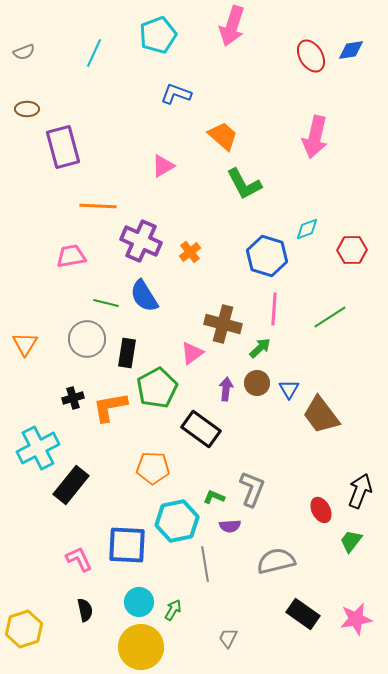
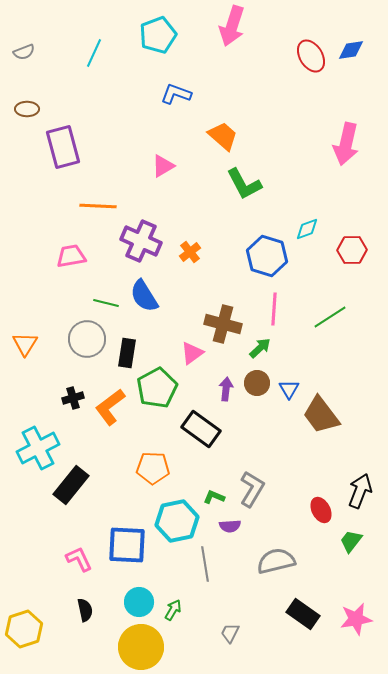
pink arrow at (315, 137): moved 31 px right, 7 px down
orange L-shape at (110, 407): rotated 27 degrees counterclockwise
gray L-shape at (252, 489): rotated 9 degrees clockwise
gray trapezoid at (228, 638): moved 2 px right, 5 px up
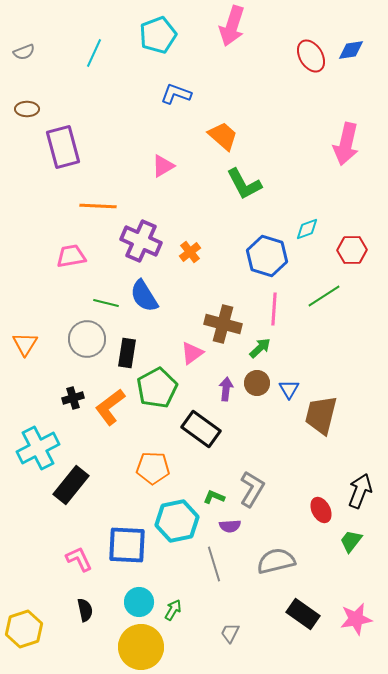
green line at (330, 317): moved 6 px left, 21 px up
brown trapezoid at (321, 415): rotated 51 degrees clockwise
gray line at (205, 564): moved 9 px right; rotated 8 degrees counterclockwise
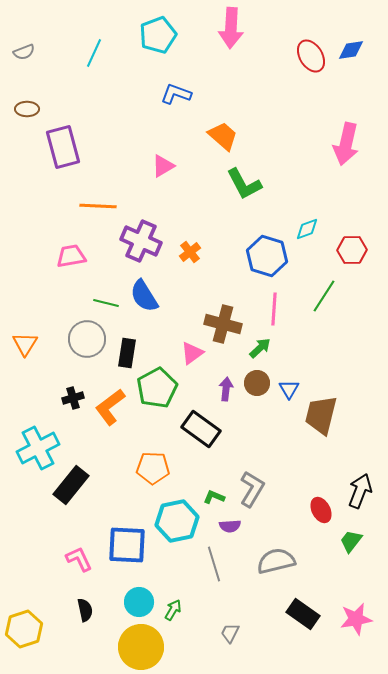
pink arrow at (232, 26): moved 1 px left, 2 px down; rotated 15 degrees counterclockwise
green line at (324, 296): rotated 24 degrees counterclockwise
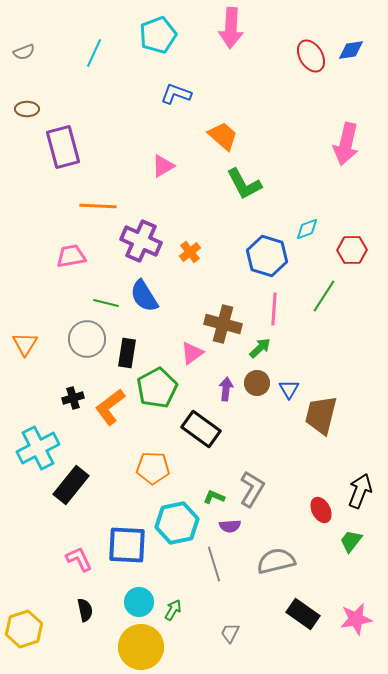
cyan hexagon at (177, 521): moved 2 px down
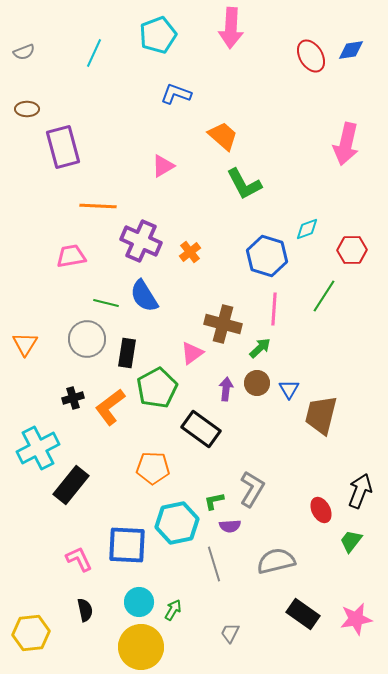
green L-shape at (214, 497): moved 4 px down; rotated 35 degrees counterclockwise
yellow hexagon at (24, 629): moved 7 px right, 4 px down; rotated 12 degrees clockwise
